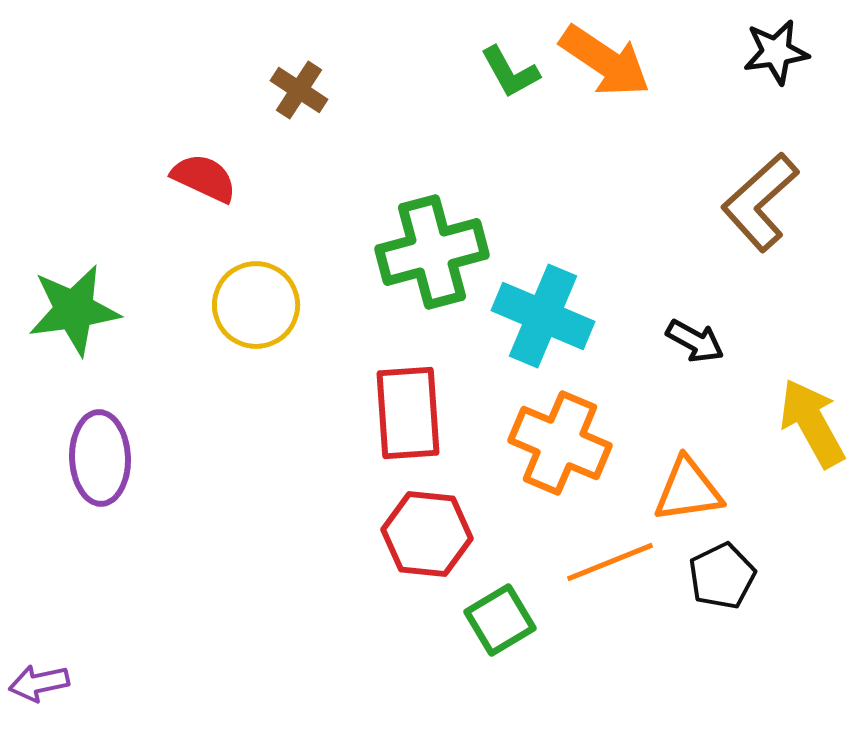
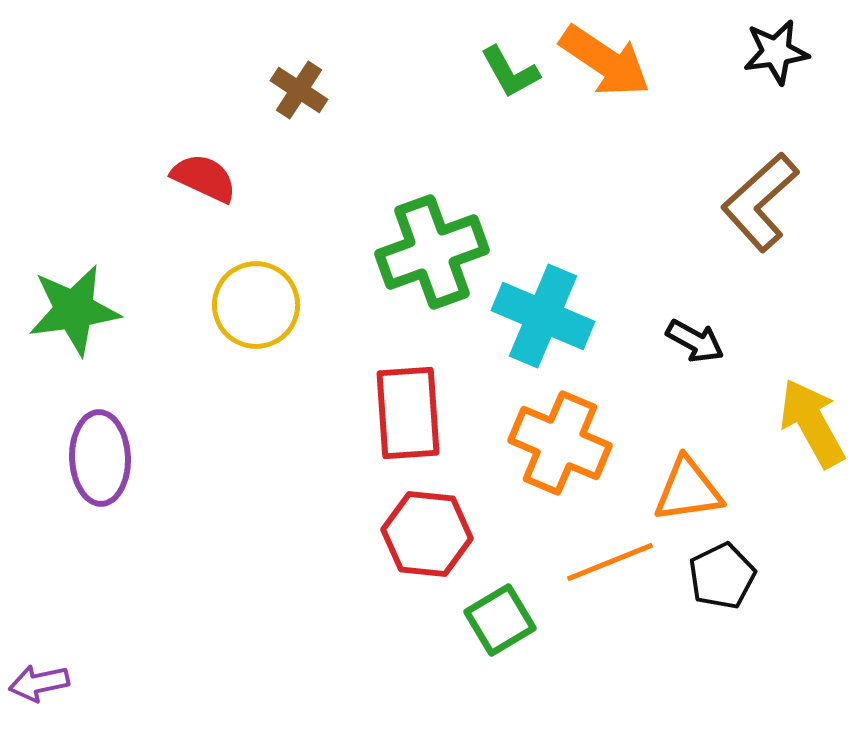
green cross: rotated 5 degrees counterclockwise
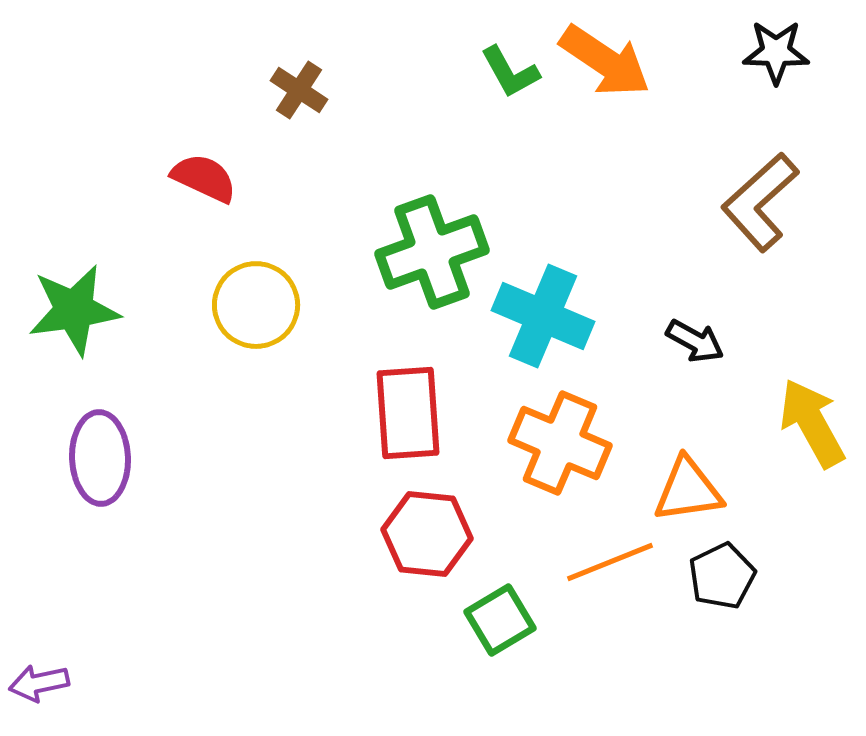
black star: rotated 10 degrees clockwise
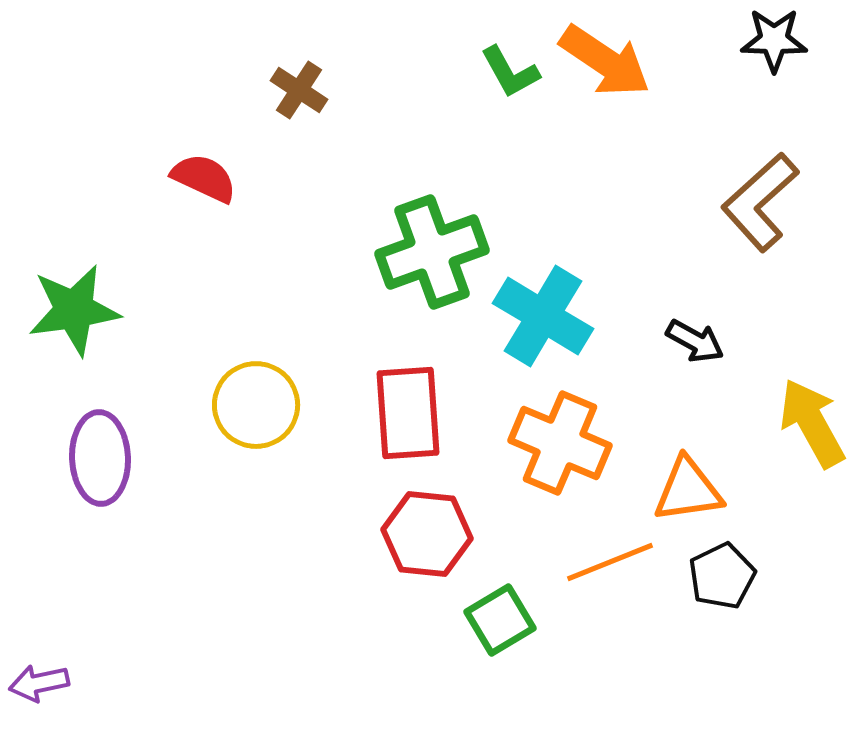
black star: moved 2 px left, 12 px up
yellow circle: moved 100 px down
cyan cross: rotated 8 degrees clockwise
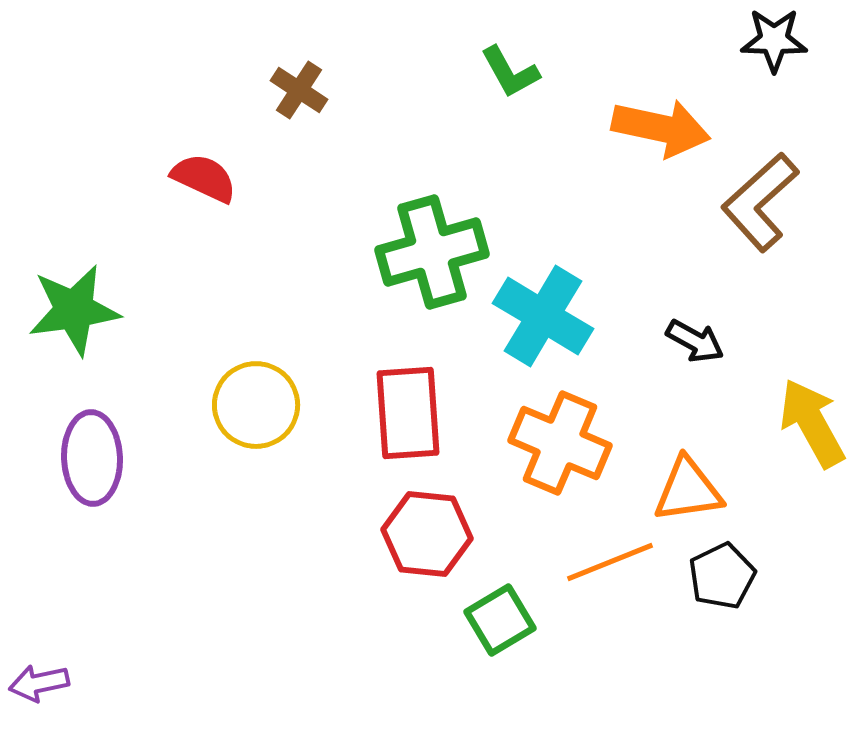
orange arrow: moved 56 px right, 67 px down; rotated 22 degrees counterclockwise
green cross: rotated 4 degrees clockwise
purple ellipse: moved 8 px left
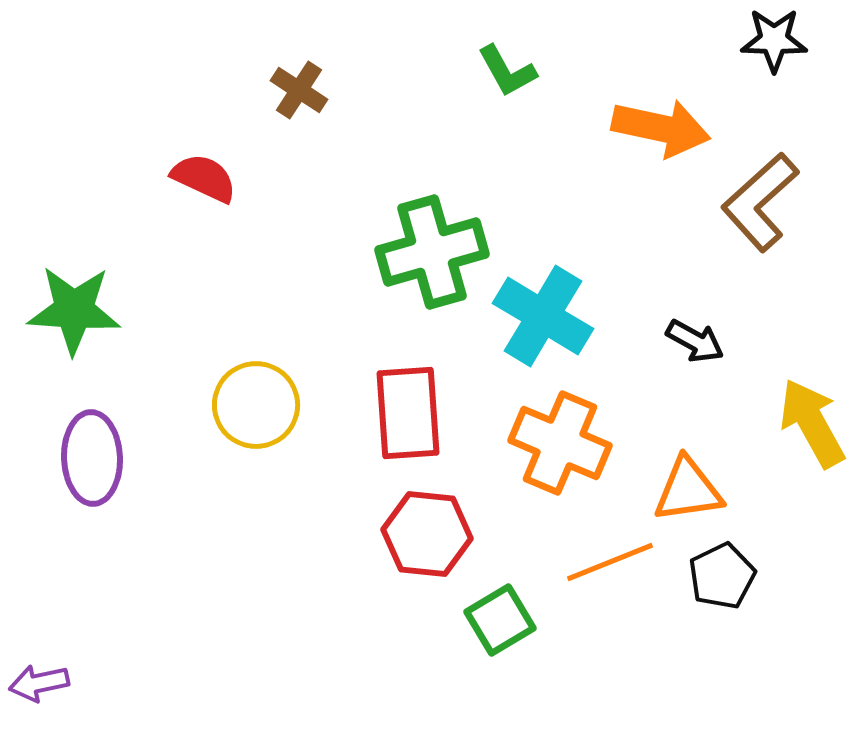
green L-shape: moved 3 px left, 1 px up
green star: rotated 12 degrees clockwise
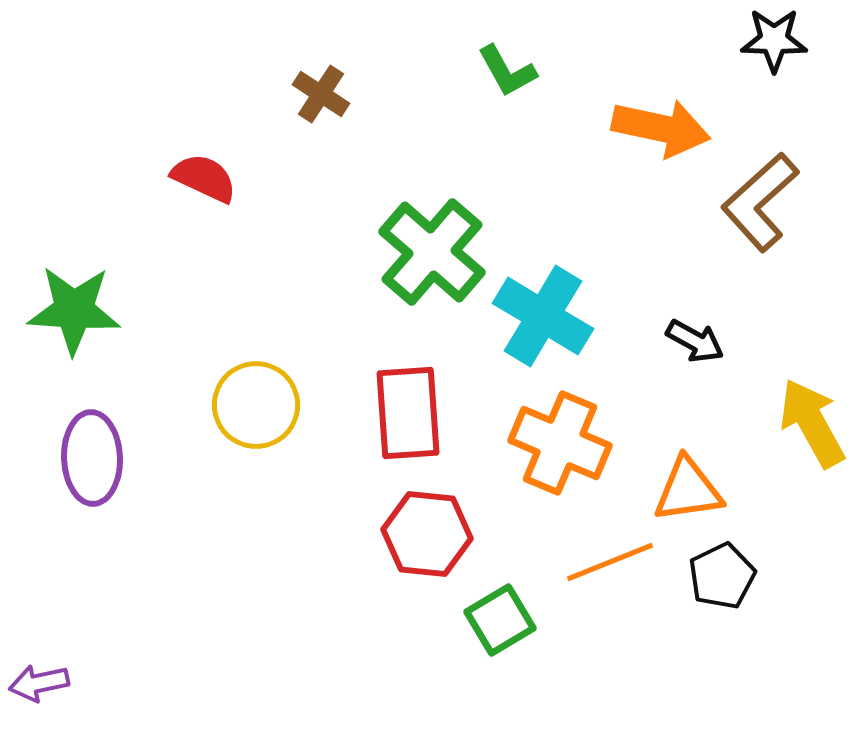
brown cross: moved 22 px right, 4 px down
green cross: rotated 33 degrees counterclockwise
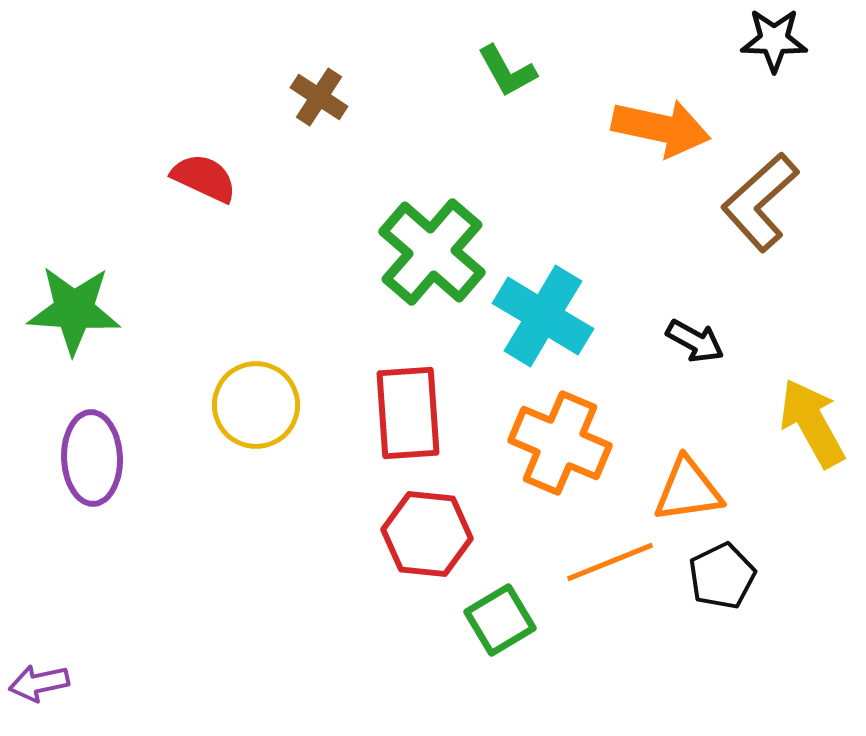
brown cross: moved 2 px left, 3 px down
